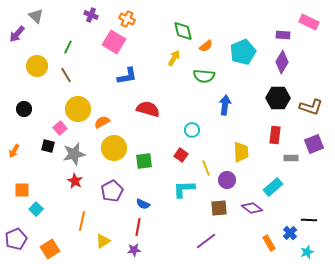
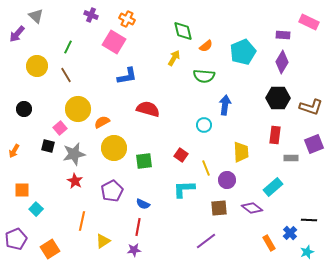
cyan circle at (192, 130): moved 12 px right, 5 px up
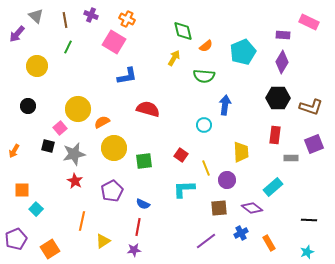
brown line at (66, 75): moved 1 px left, 55 px up; rotated 21 degrees clockwise
black circle at (24, 109): moved 4 px right, 3 px up
blue cross at (290, 233): moved 49 px left; rotated 16 degrees clockwise
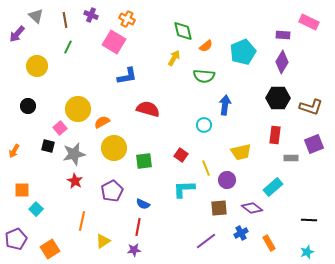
yellow trapezoid at (241, 152): rotated 80 degrees clockwise
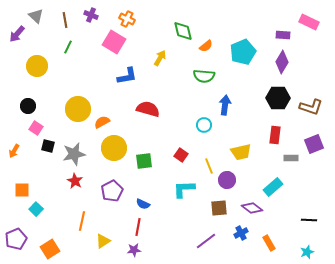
yellow arrow at (174, 58): moved 14 px left
pink square at (60, 128): moved 24 px left; rotated 16 degrees counterclockwise
yellow line at (206, 168): moved 3 px right, 2 px up
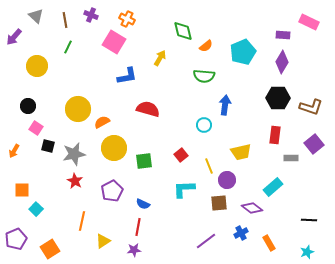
purple arrow at (17, 34): moved 3 px left, 3 px down
purple square at (314, 144): rotated 18 degrees counterclockwise
red square at (181, 155): rotated 16 degrees clockwise
brown square at (219, 208): moved 5 px up
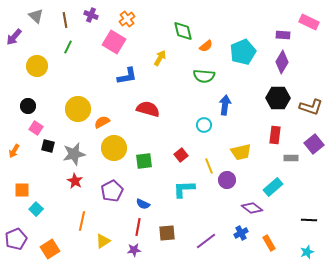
orange cross at (127, 19): rotated 28 degrees clockwise
brown square at (219, 203): moved 52 px left, 30 px down
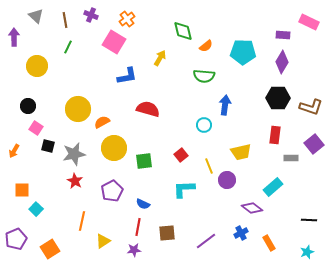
purple arrow at (14, 37): rotated 138 degrees clockwise
cyan pentagon at (243, 52): rotated 25 degrees clockwise
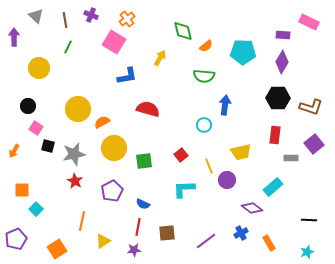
yellow circle at (37, 66): moved 2 px right, 2 px down
orange square at (50, 249): moved 7 px right
